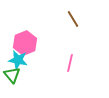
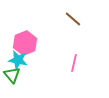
brown line: rotated 18 degrees counterclockwise
pink line: moved 4 px right
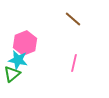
green triangle: moved 1 px up; rotated 30 degrees clockwise
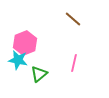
green triangle: moved 27 px right
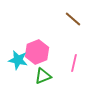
pink hexagon: moved 12 px right, 9 px down
green triangle: moved 4 px right, 2 px down; rotated 18 degrees clockwise
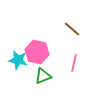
brown line: moved 1 px left, 10 px down
pink hexagon: rotated 25 degrees counterclockwise
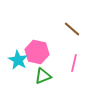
cyan star: rotated 18 degrees clockwise
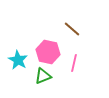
pink hexagon: moved 11 px right
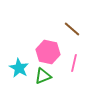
cyan star: moved 1 px right, 8 px down
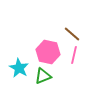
brown line: moved 5 px down
pink line: moved 8 px up
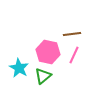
brown line: rotated 48 degrees counterclockwise
pink line: rotated 12 degrees clockwise
green triangle: rotated 18 degrees counterclockwise
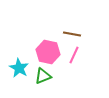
brown line: rotated 18 degrees clockwise
green triangle: rotated 18 degrees clockwise
